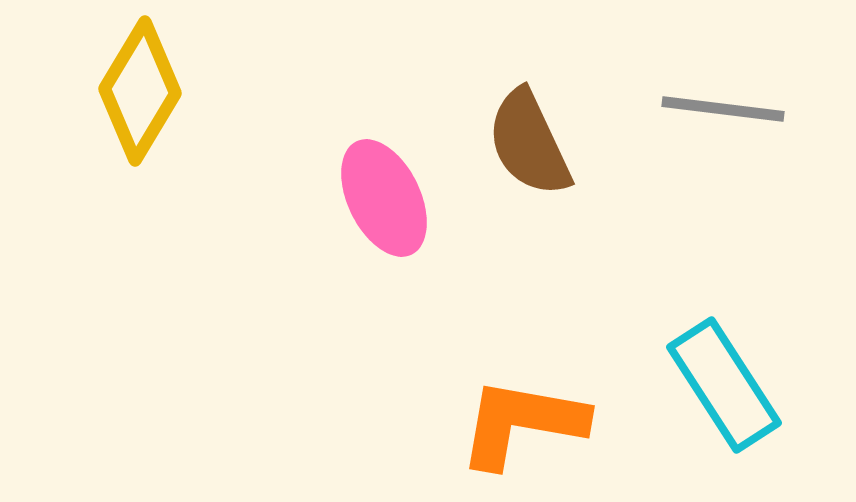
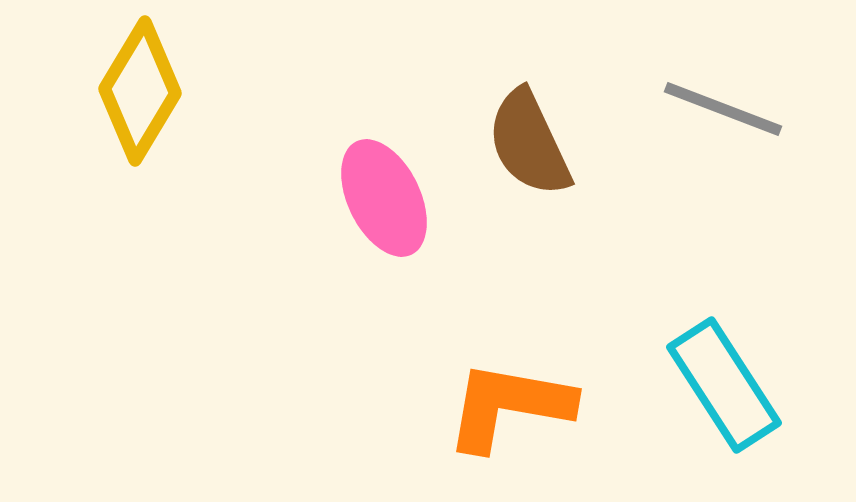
gray line: rotated 14 degrees clockwise
orange L-shape: moved 13 px left, 17 px up
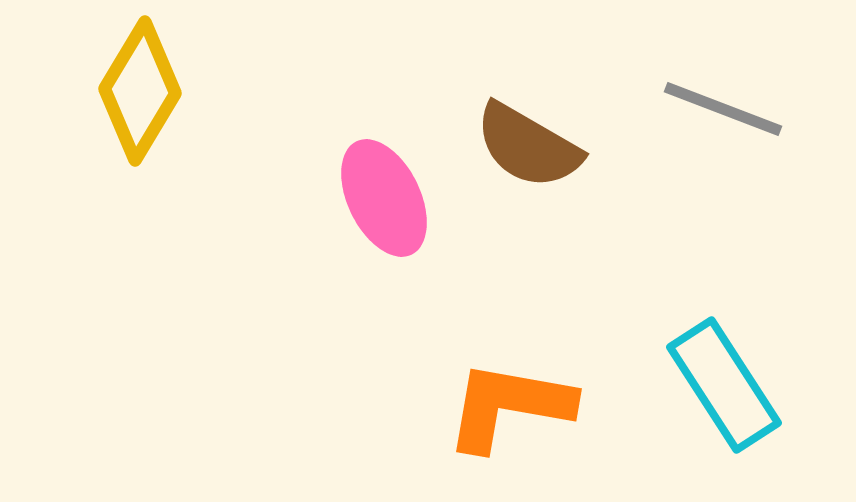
brown semicircle: moved 1 px left, 3 px down; rotated 35 degrees counterclockwise
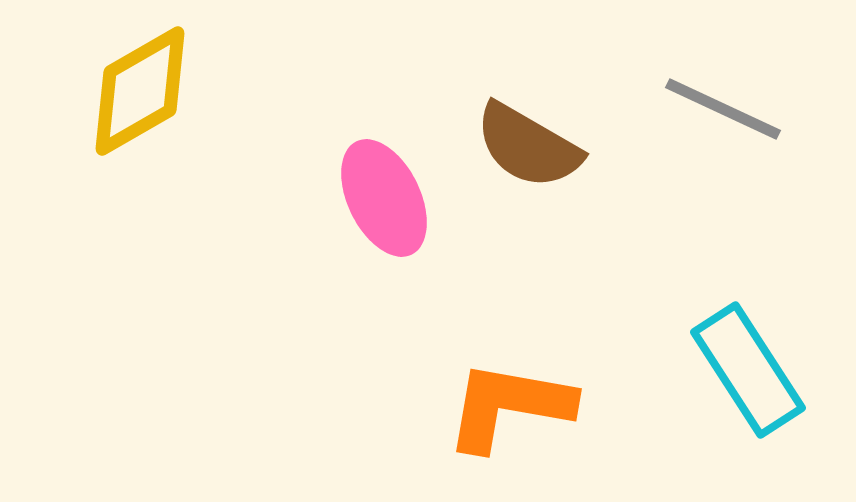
yellow diamond: rotated 29 degrees clockwise
gray line: rotated 4 degrees clockwise
cyan rectangle: moved 24 px right, 15 px up
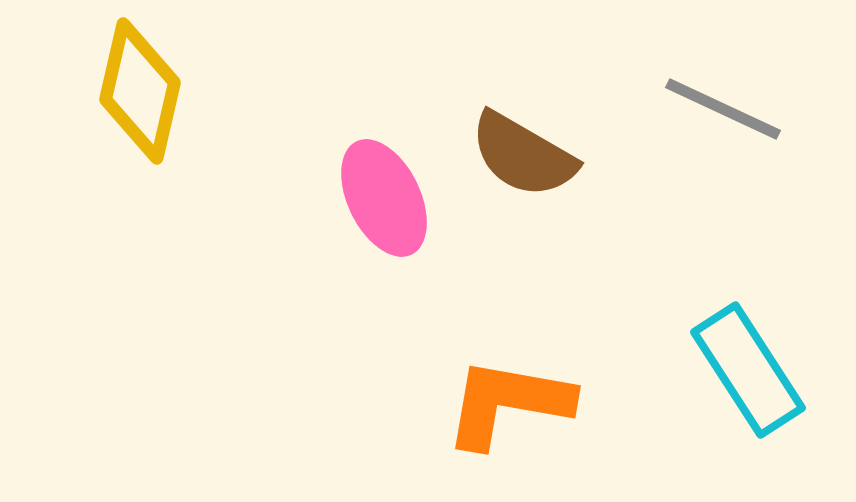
yellow diamond: rotated 47 degrees counterclockwise
brown semicircle: moved 5 px left, 9 px down
orange L-shape: moved 1 px left, 3 px up
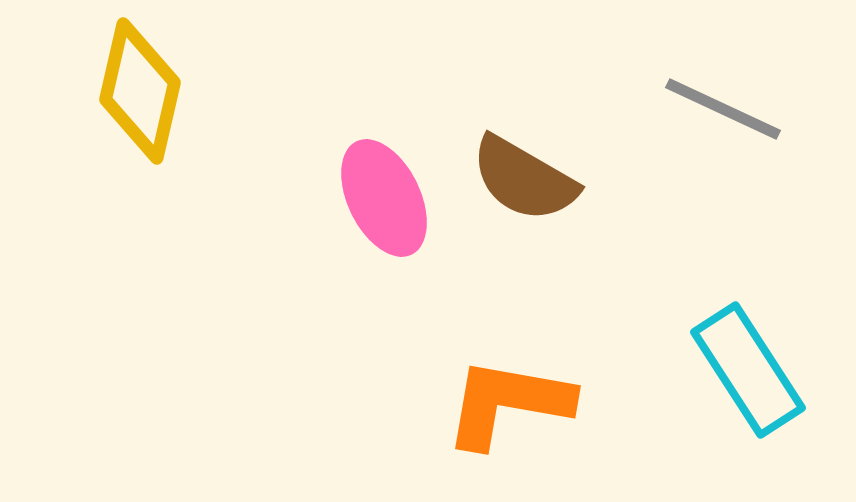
brown semicircle: moved 1 px right, 24 px down
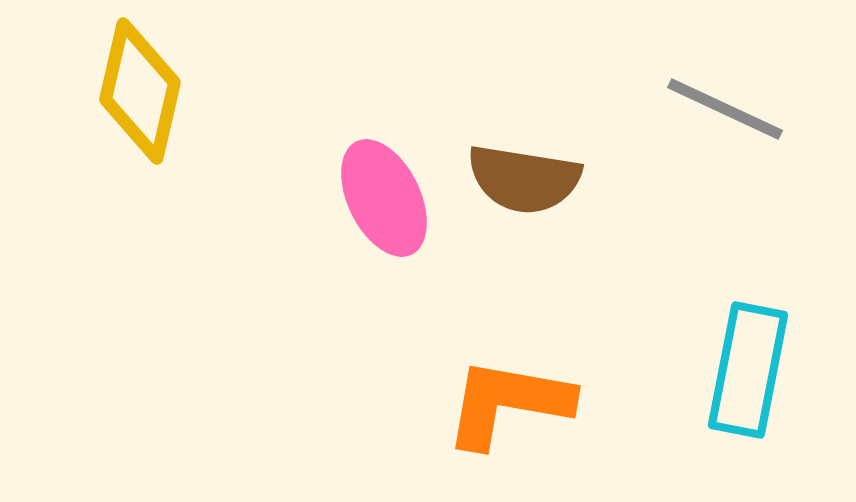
gray line: moved 2 px right
brown semicircle: rotated 21 degrees counterclockwise
cyan rectangle: rotated 44 degrees clockwise
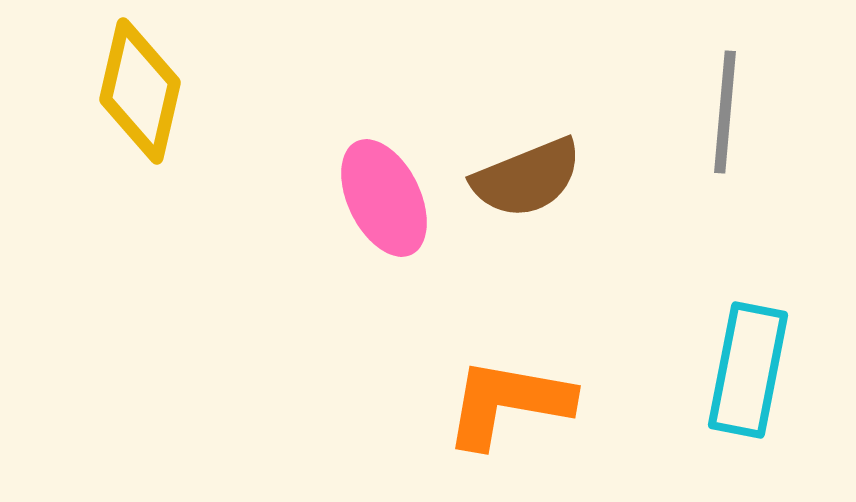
gray line: moved 3 px down; rotated 70 degrees clockwise
brown semicircle: moved 3 px right, 1 px up; rotated 31 degrees counterclockwise
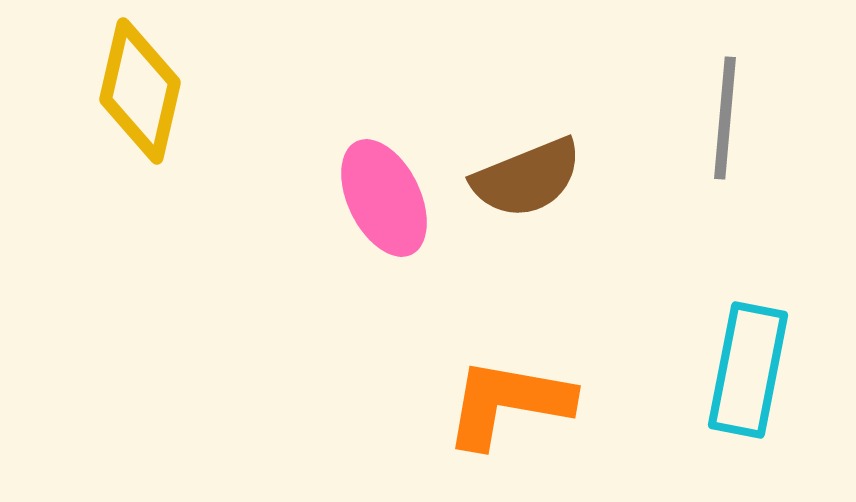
gray line: moved 6 px down
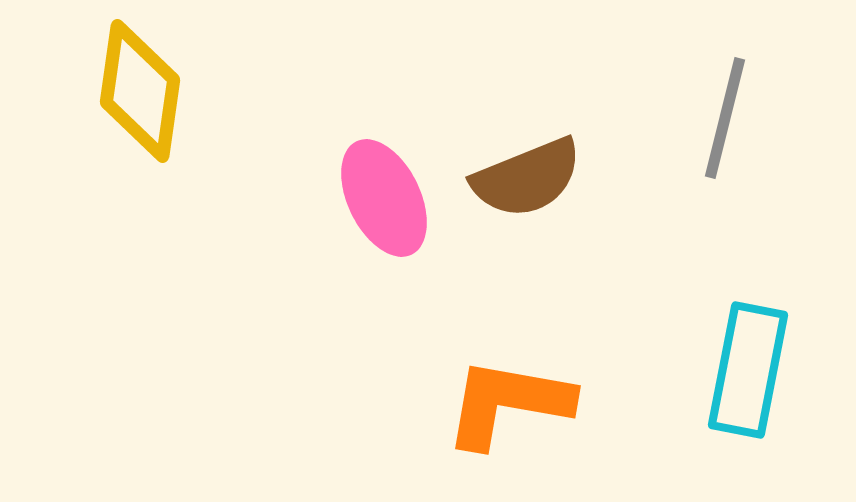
yellow diamond: rotated 5 degrees counterclockwise
gray line: rotated 9 degrees clockwise
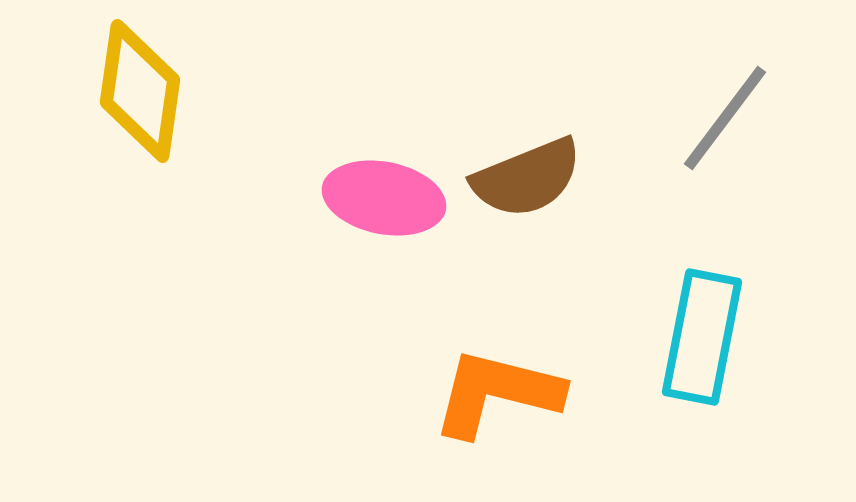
gray line: rotated 23 degrees clockwise
pink ellipse: rotated 53 degrees counterclockwise
cyan rectangle: moved 46 px left, 33 px up
orange L-shape: moved 11 px left, 10 px up; rotated 4 degrees clockwise
